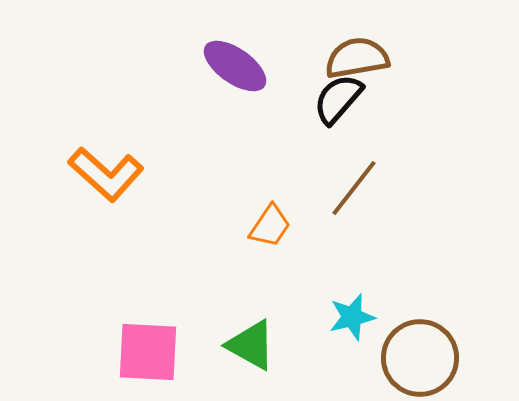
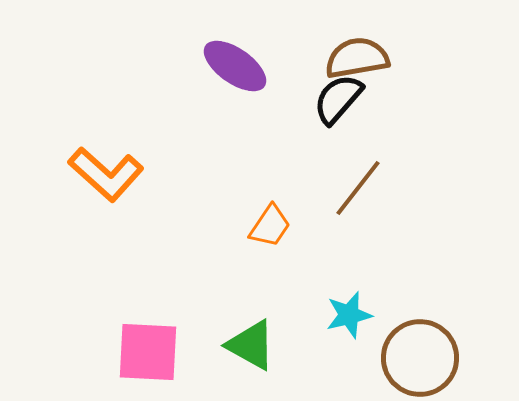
brown line: moved 4 px right
cyan star: moved 3 px left, 2 px up
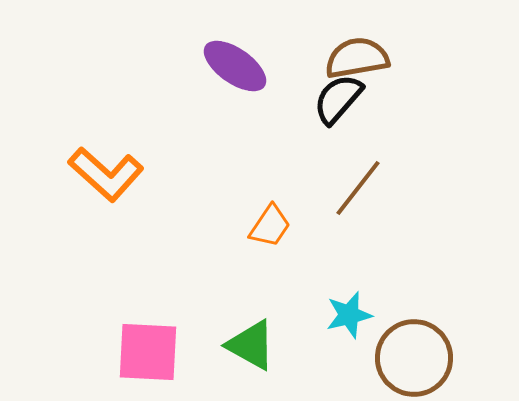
brown circle: moved 6 px left
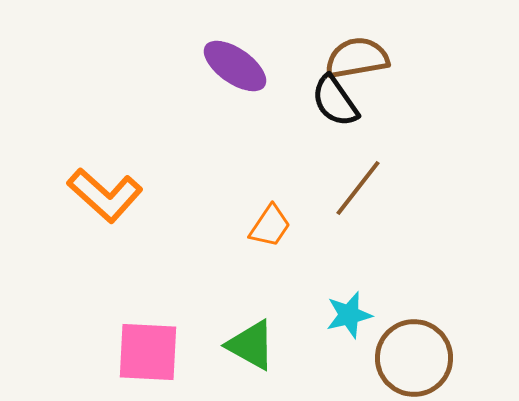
black semicircle: moved 3 px left, 2 px down; rotated 76 degrees counterclockwise
orange L-shape: moved 1 px left, 21 px down
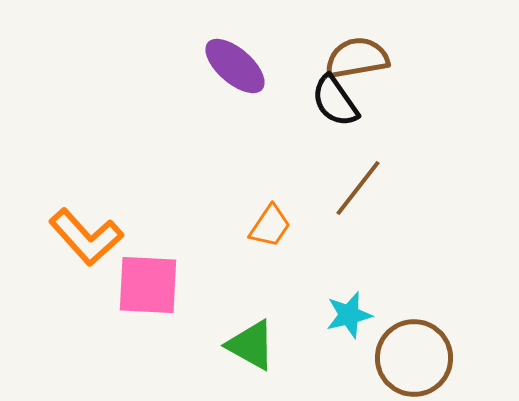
purple ellipse: rotated 6 degrees clockwise
orange L-shape: moved 19 px left, 42 px down; rotated 6 degrees clockwise
pink square: moved 67 px up
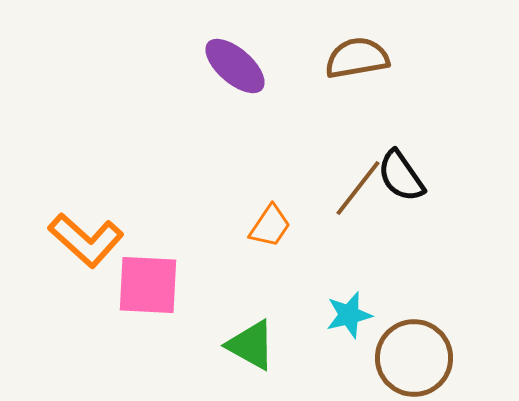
black semicircle: moved 66 px right, 75 px down
orange L-shape: moved 3 px down; rotated 6 degrees counterclockwise
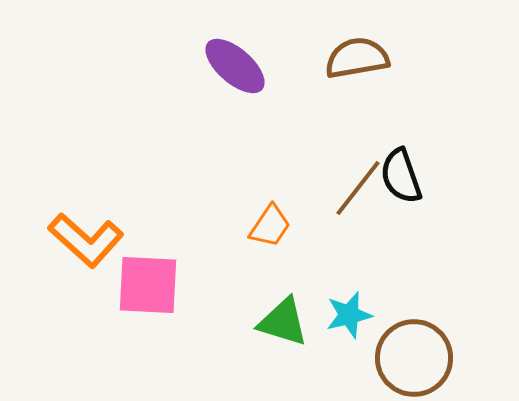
black semicircle: rotated 16 degrees clockwise
green triangle: moved 32 px right, 23 px up; rotated 12 degrees counterclockwise
